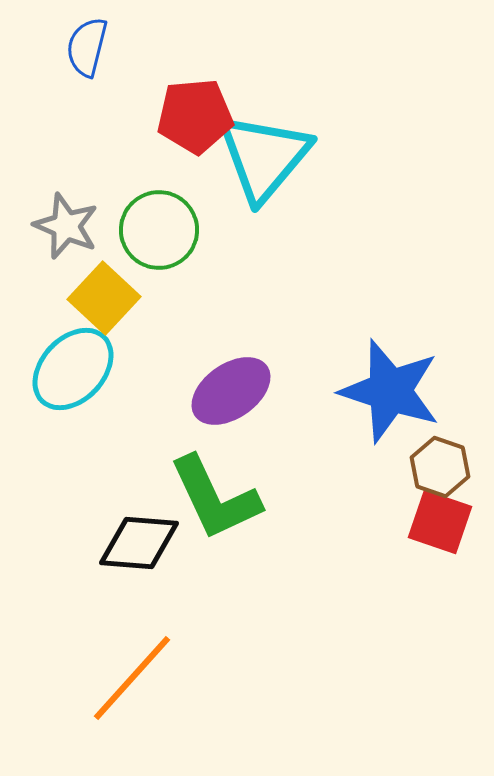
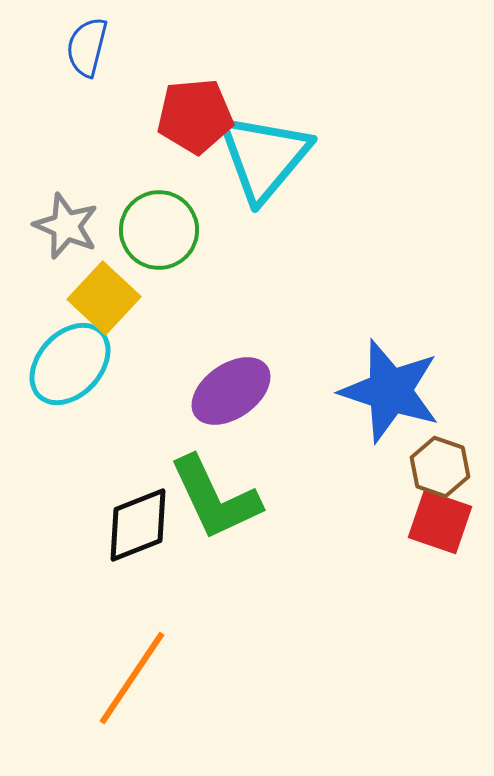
cyan ellipse: moved 3 px left, 5 px up
black diamond: moved 1 px left, 18 px up; rotated 26 degrees counterclockwise
orange line: rotated 8 degrees counterclockwise
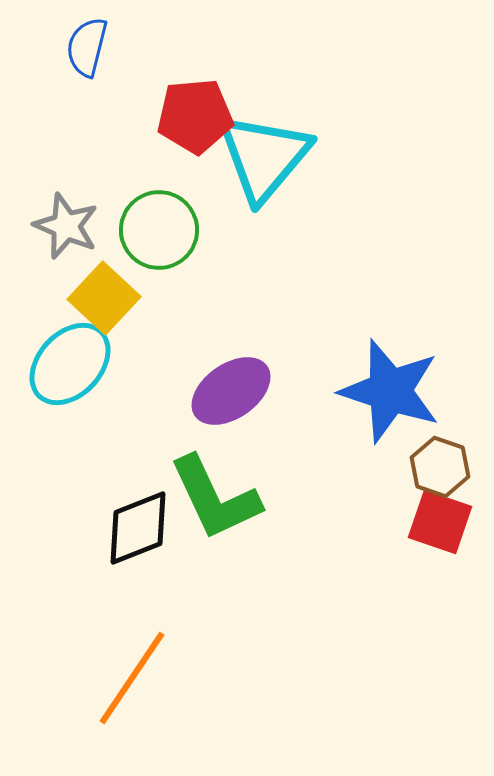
black diamond: moved 3 px down
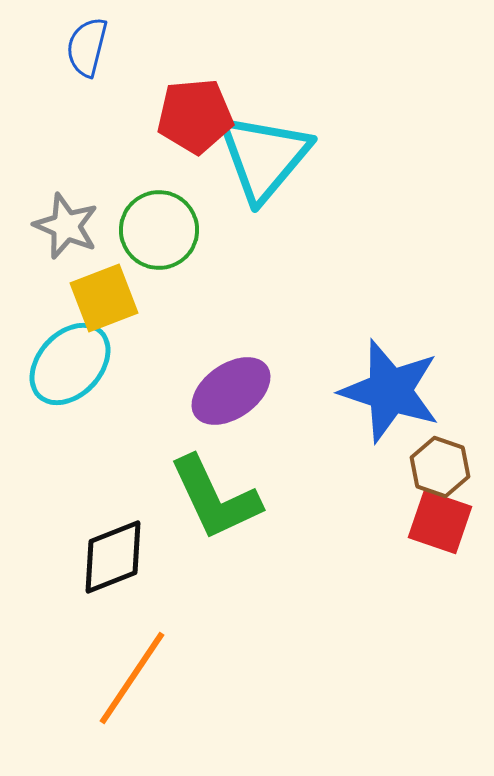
yellow square: rotated 26 degrees clockwise
black diamond: moved 25 px left, 29 px down
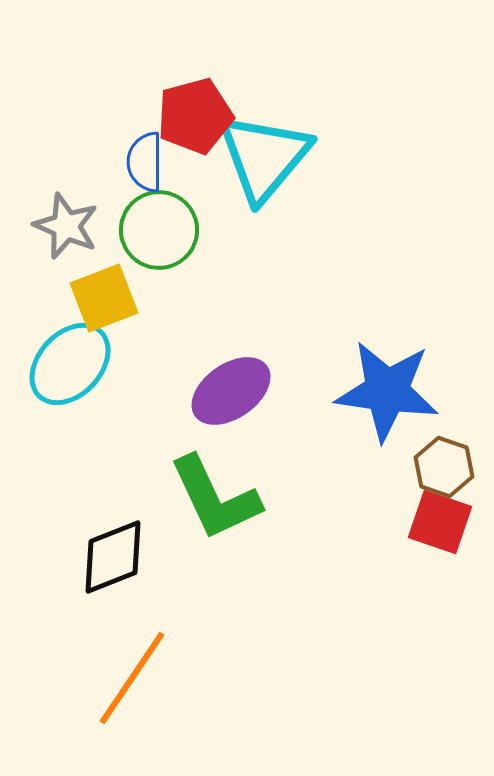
blue semicircle: moved 58 px right, 115 px down; rotated 14 degrees counterclockwise
red pentagon: rotated 10 degrees counterclockwise
blue star: moved 3 px left; rotated 10 degrees counterclockwise
brown hexagon: moved 4 px right
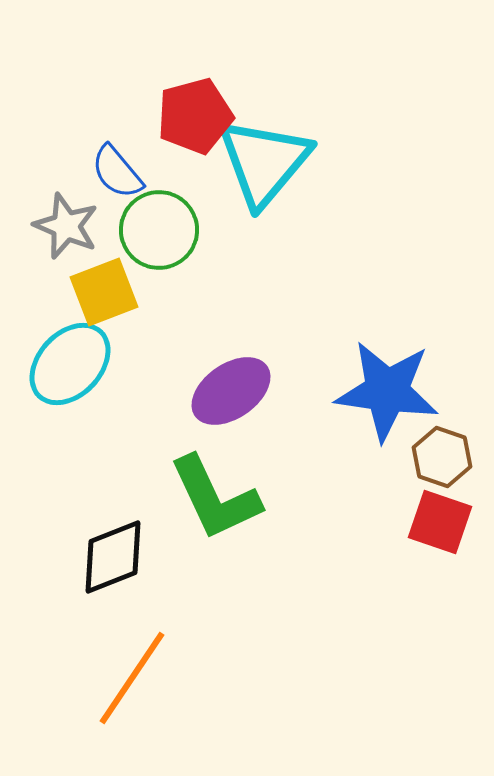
cyan triangle: moved 5 px down
blue semicircle: moved 28 px left, 10 px down; rotated 40 degrees counterclockwise
yellow square: moved 6 px up
brown hexagon: moved 2 px left, 10 px up
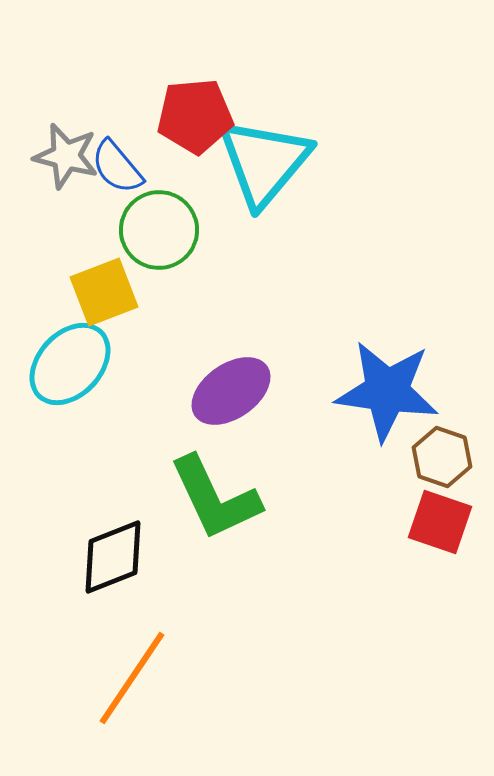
red pentagon: rotated 10 degrees clockwise
blue semicircle: moved 5 px up
gray star: moved 70 px up; rotated 8 degrees counterclockwise
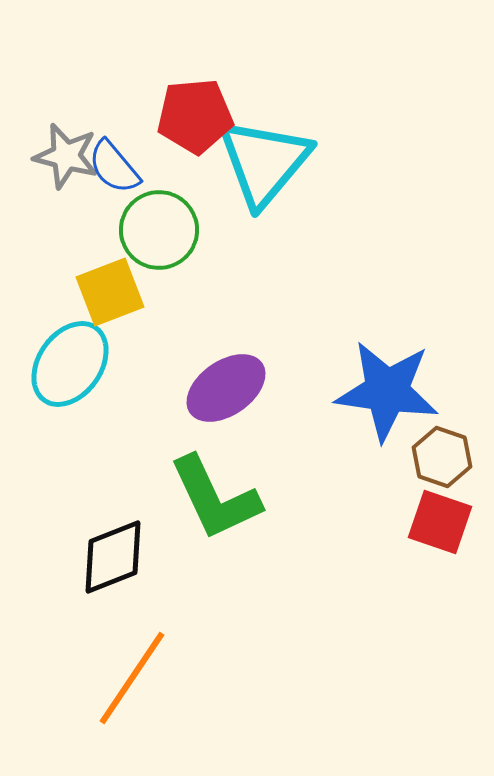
blue semicircle: moved 3 px left
yellow square: moved 6 px right
cyan ellipse: rotated 8 degrees counterclockwise
purple ellipse: moved 5 px left, 3 px up
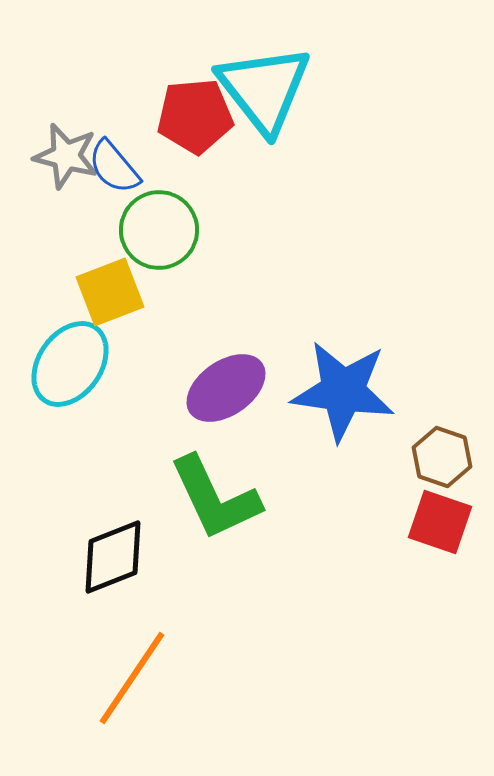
cyan triangle: moved 73 px up; rotated 18 degrees counterclockwise
blue star: moved 44 px left
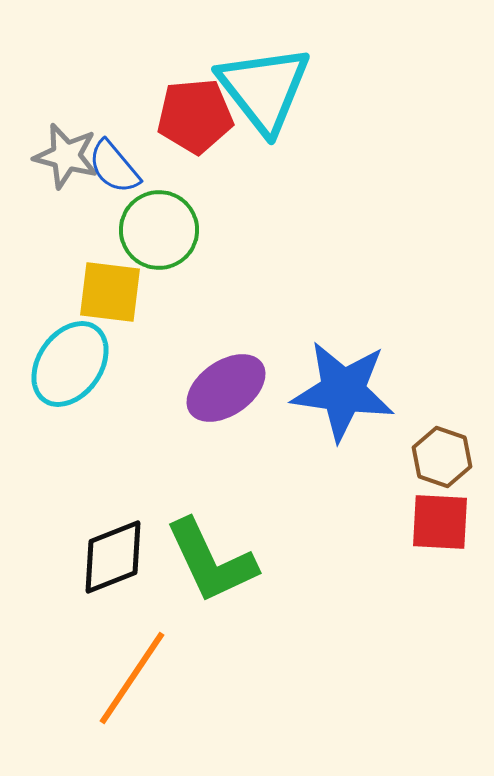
yellow square: rotated 28 degrees clockwise
green L-shape: moved 4 px left, 63 px down
red square: rotated 16 degrees counterclockwise
